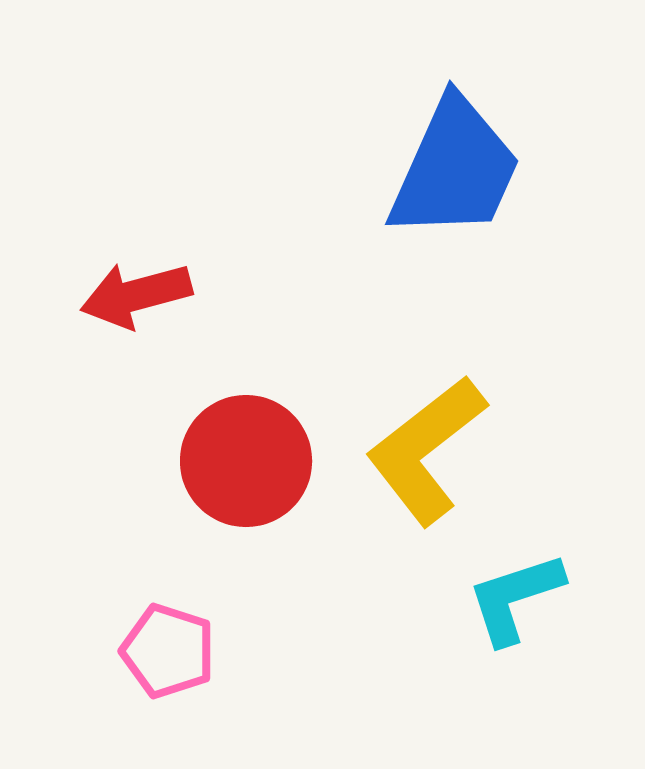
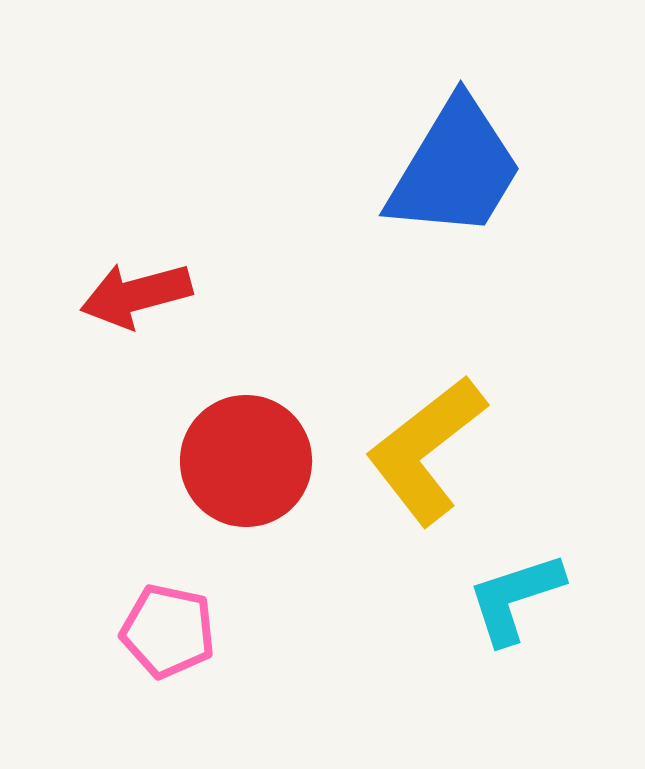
blue trapezoid: rotated 7 degrees clockwise
pink pentagon: moved 20 px up; rotated 6 degrees counterclockwise
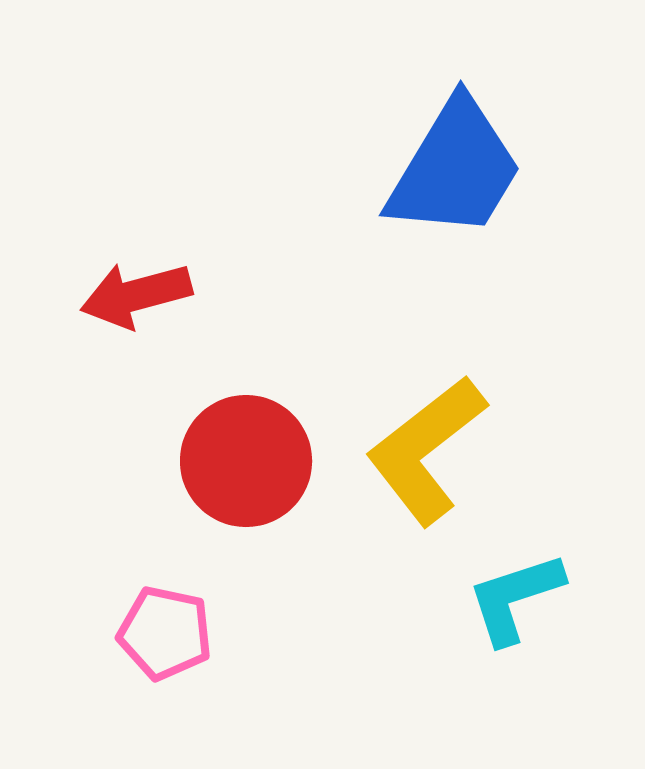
pink pentagon: moved 3 px left, 2 px down
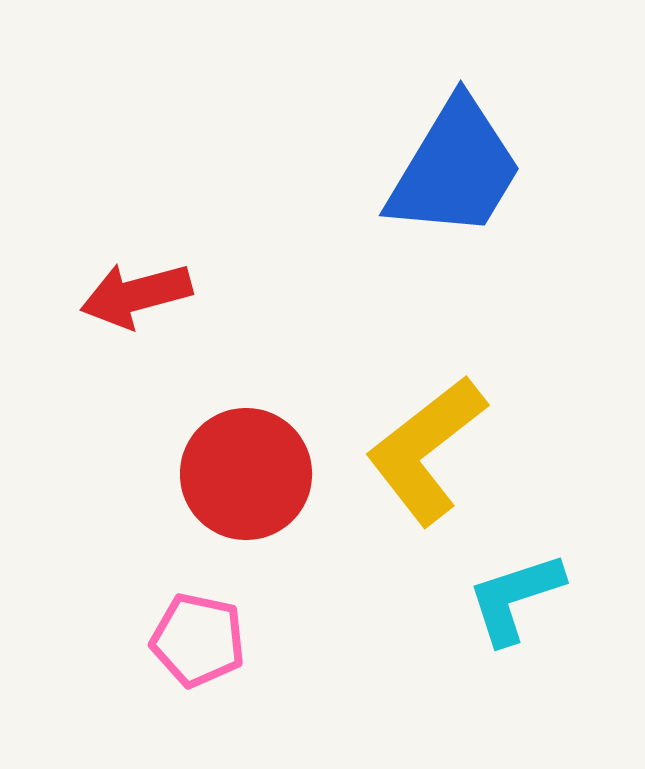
red circle: moved 13 px down
pink pentagon: moved 33 px right, 7 px down
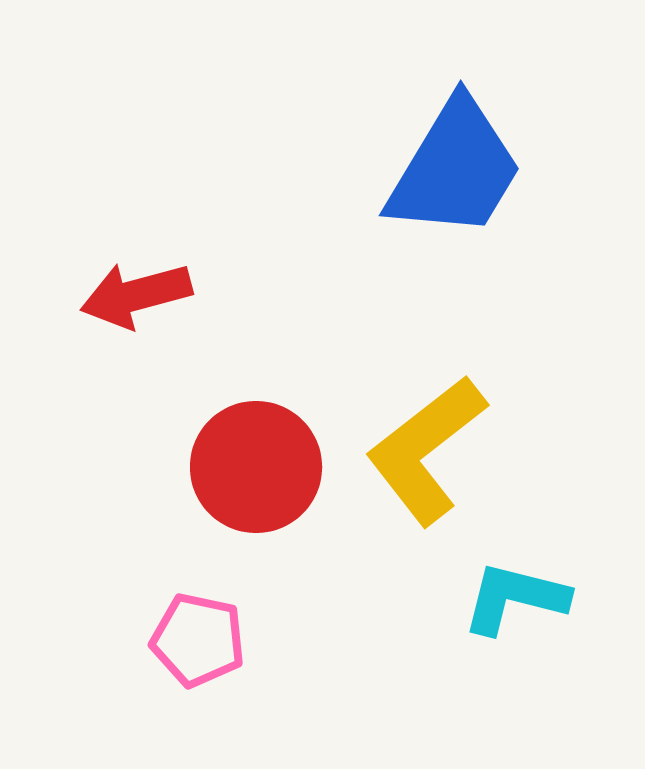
red circle: moved 10 px right, 7 px up
cyan L-shape: rotated 32 degrees clockwise
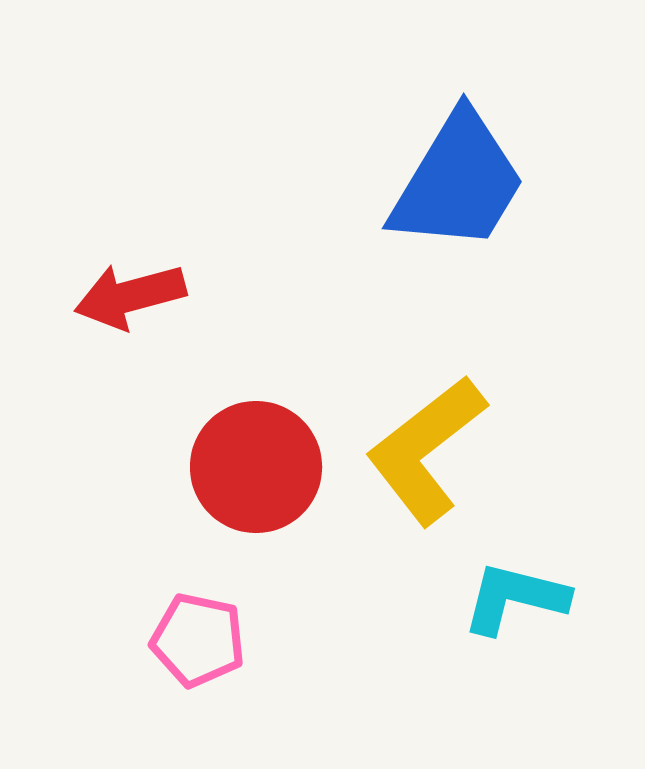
blue trapezoid: moved 3 px right, 13 px down
red arrow: moved 6 px left, 1 px down
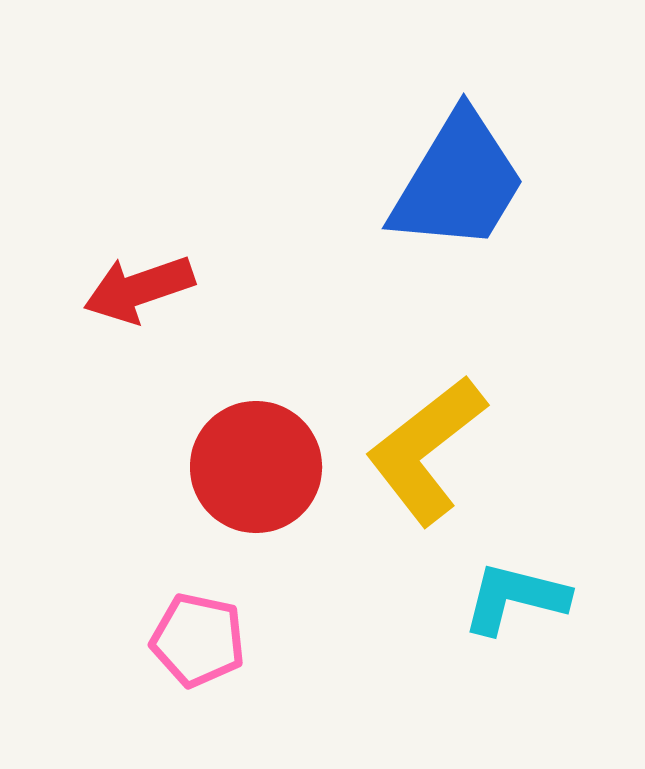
red arrow: moved 9 px right, 7 px up; rotated 4 degrees counterclockwise
